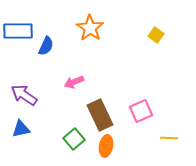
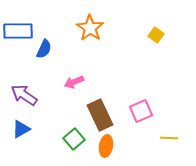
blue semicircle: moved 2 px left, 3 px down
blue triangle: rotated 18 degrees counterclockwise
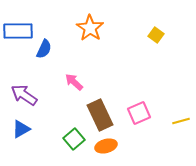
pink arrow: rotated 66 degrees clockwise
pink square: moved 2 px left, 2 px down
yellow line: moved 12 px right, 17 px up; rotated 18 degrees counterclockwise
orange ellipse: rotated 65 degrees clockwise
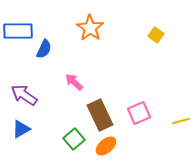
orange ellipse: rotated 25 degrees counterclockwise
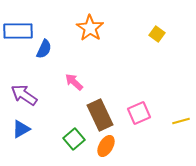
yellow square: moved 1 px right, 1 px up
orange ellipse: rotated 20 degrees counterclockwise
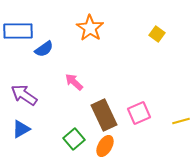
blue semicircle: rotated 30 degrees clockwise
brown rectangle: moved 4 px right
orange ellipse: moved 1 px left
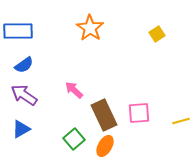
yellow square: rotated 21 degrees clockwise
blue semicircle: moved 20 px left, 16 px down
pink arrow: moved 8 px down
pink square: rotated 20 degrees clockwise
